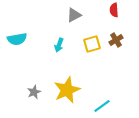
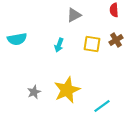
yellow square: rotated 24 degrees clockwise
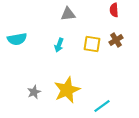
gray triangle: moved 6 px left, 1 px up; rotated 21 degrees clockwise
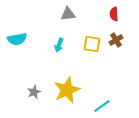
red semicircle: moved 4 px down
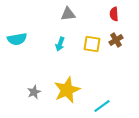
cyan arrow: moved 1 px right, 1 px up
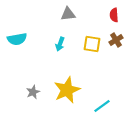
red semicircle: moved 1 px down
gray star: moved 1 px left
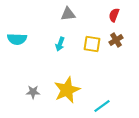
red semicircle: rotated 24 degrees clockwise
cyan semicircle: rotated 12 degrees clockwise
gray star: rotated 24 degrees clockwise
